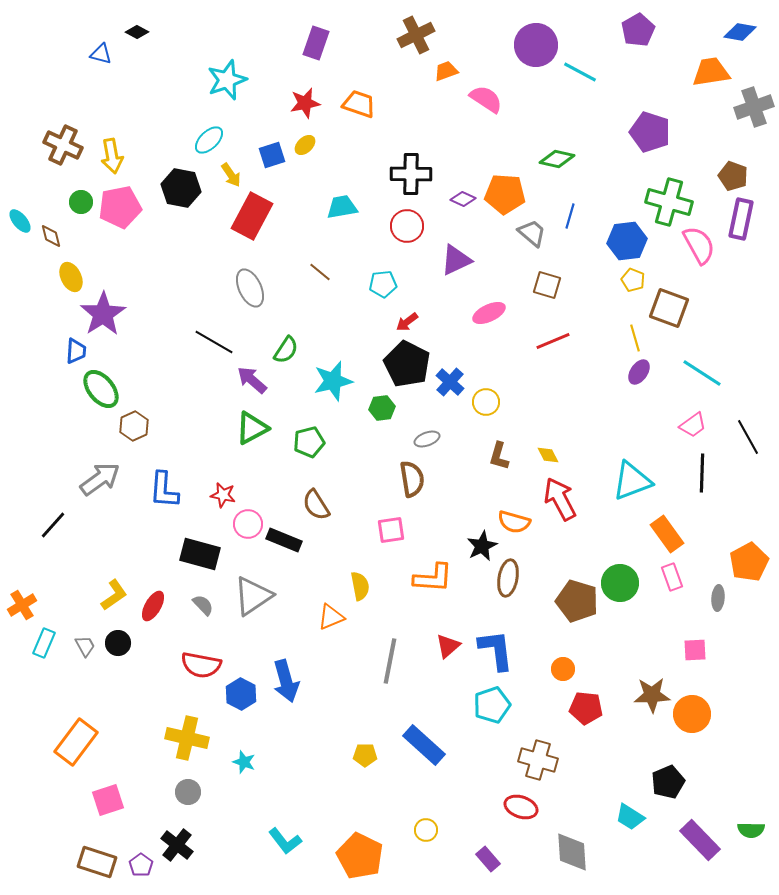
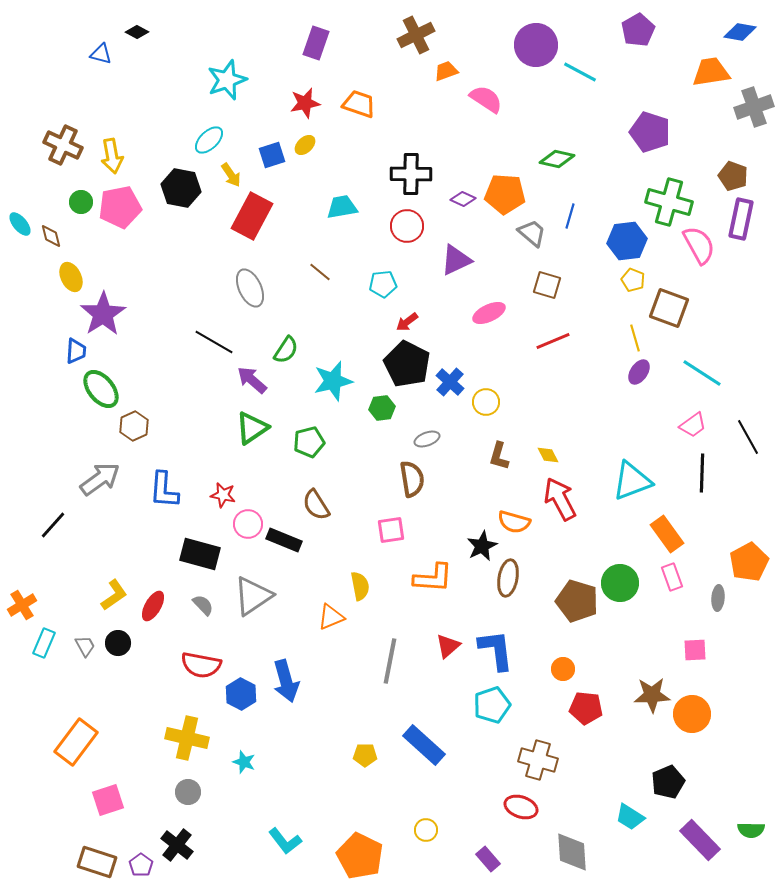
cyan ellipse at (20, 221): moved 3 px down
green triangle at (252, 428): rotated 6 degrees counterclockwise
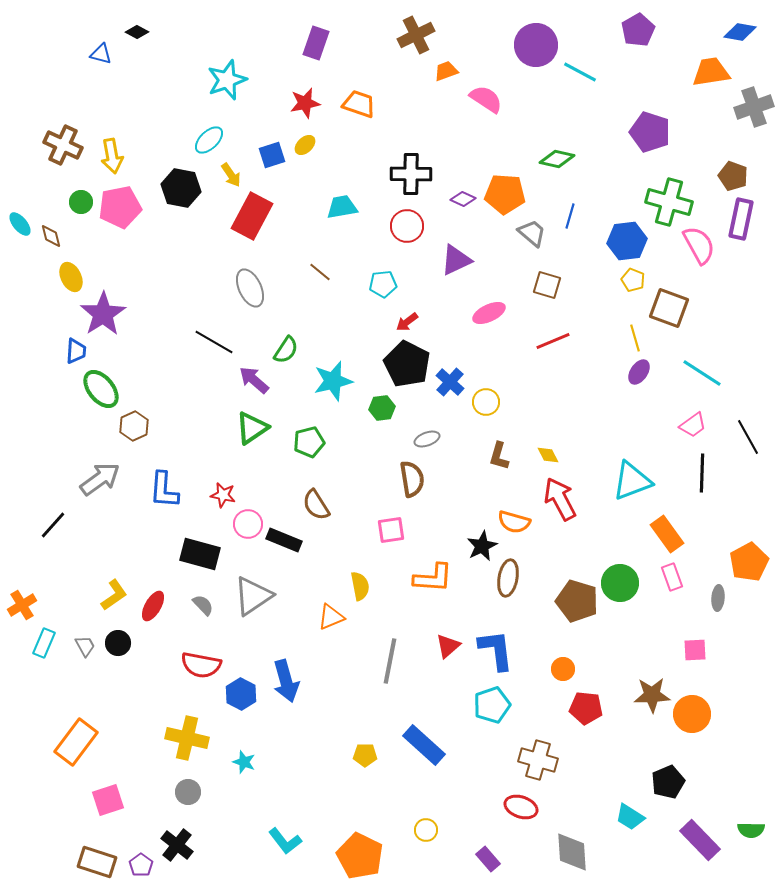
purple arrow at (252, 380): moved 2 px right
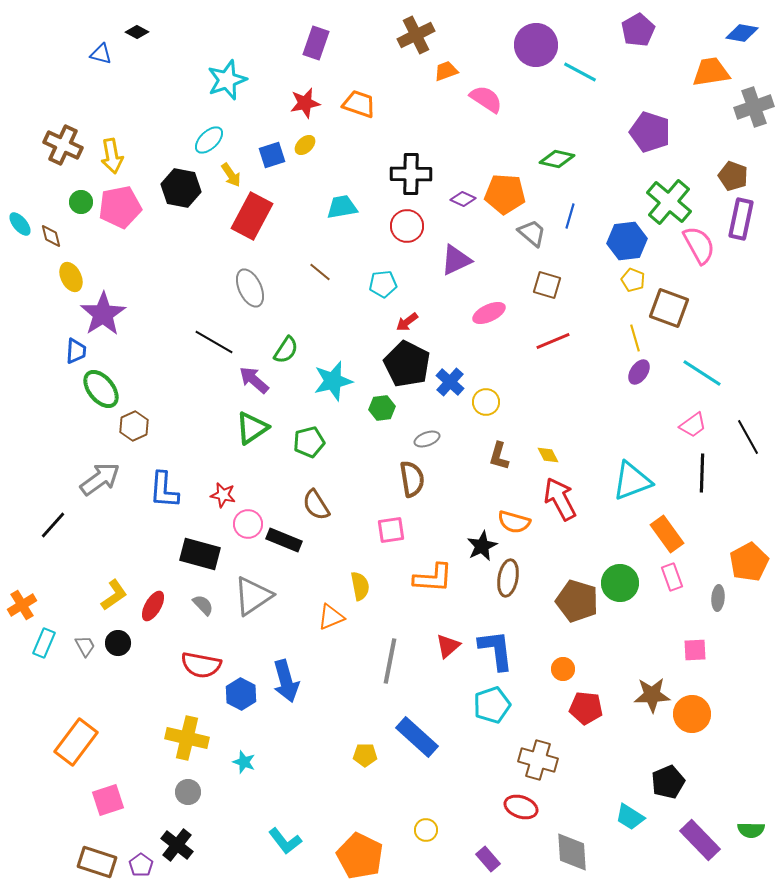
blue diamond at (740, 32): moved 2 px right, 1 px down
green cross at (669, 202): rotated 24 degrees clockwise
blue rectangle at (424, 745): moved 7 px left, 8 px up
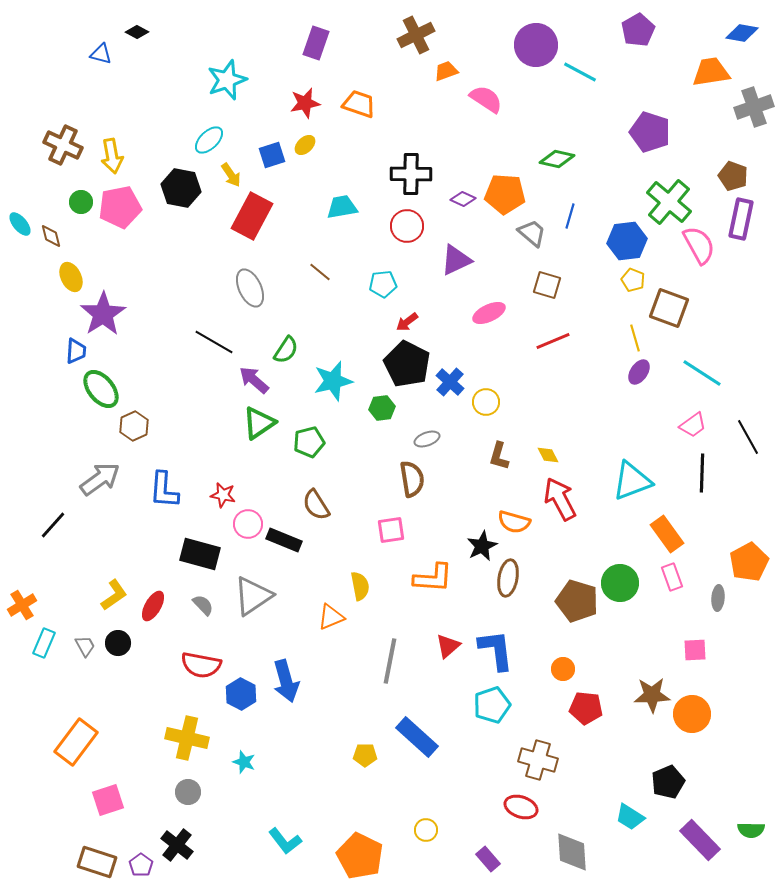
green triangle at (252, 428): moved 7 px right, 5 px up
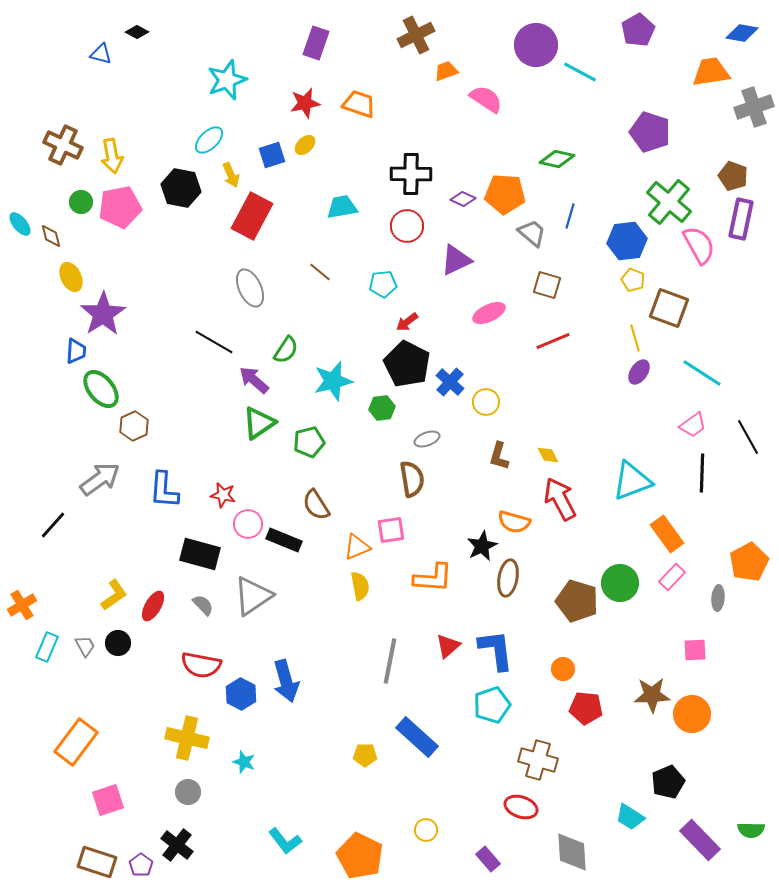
yellow arrow at (231, 175): rotated 10 degrees clockwise
pink rectangle at (672, 577): rotated 64 degrees clockwise
orange triangle at (331, 617): moved 26 px right, 70 px up
cyan rectangle at (44, 643): moved 3 px right, 4 px down
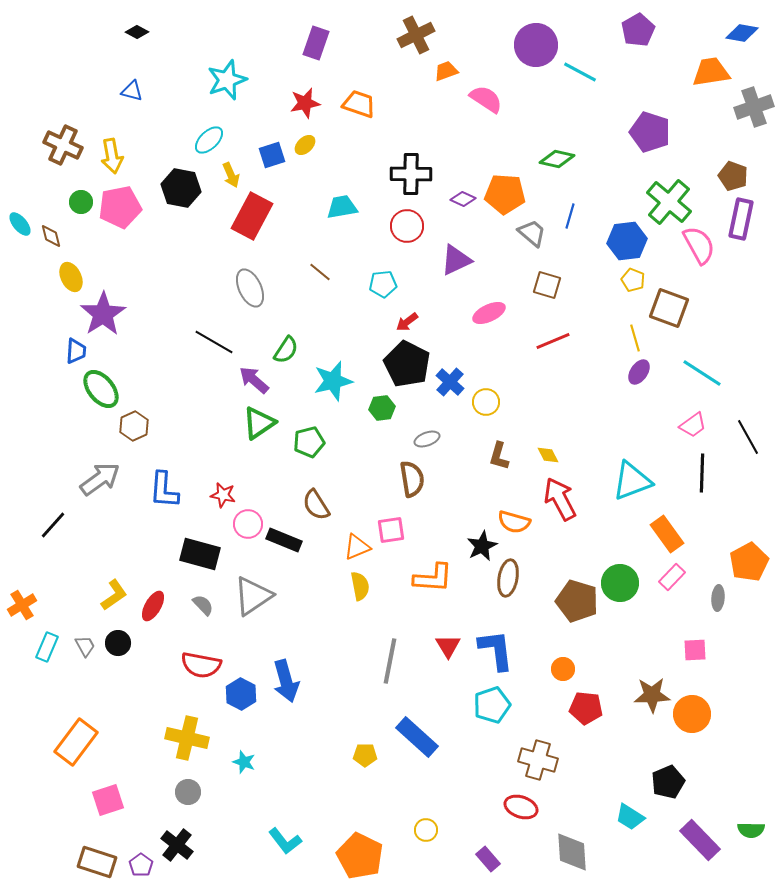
blue triangle at (101, 54): moved 31 px right, 37 px down
red triangle at (448, 646): rotated 20 degrees counterclockwise
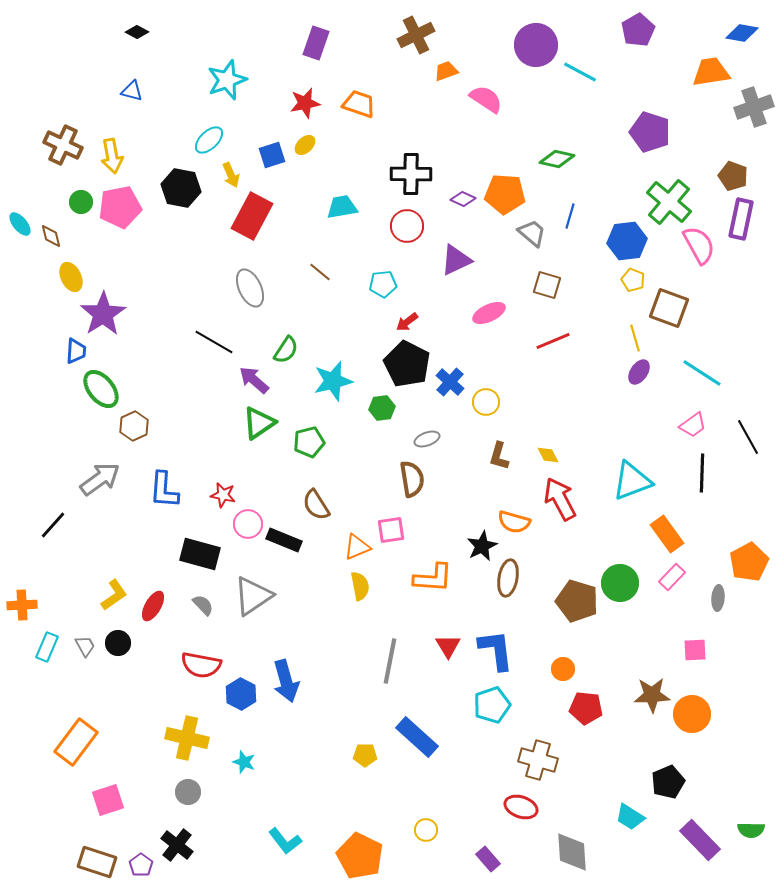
orange cross at (22, 605): rotated 28 degrees clockwise
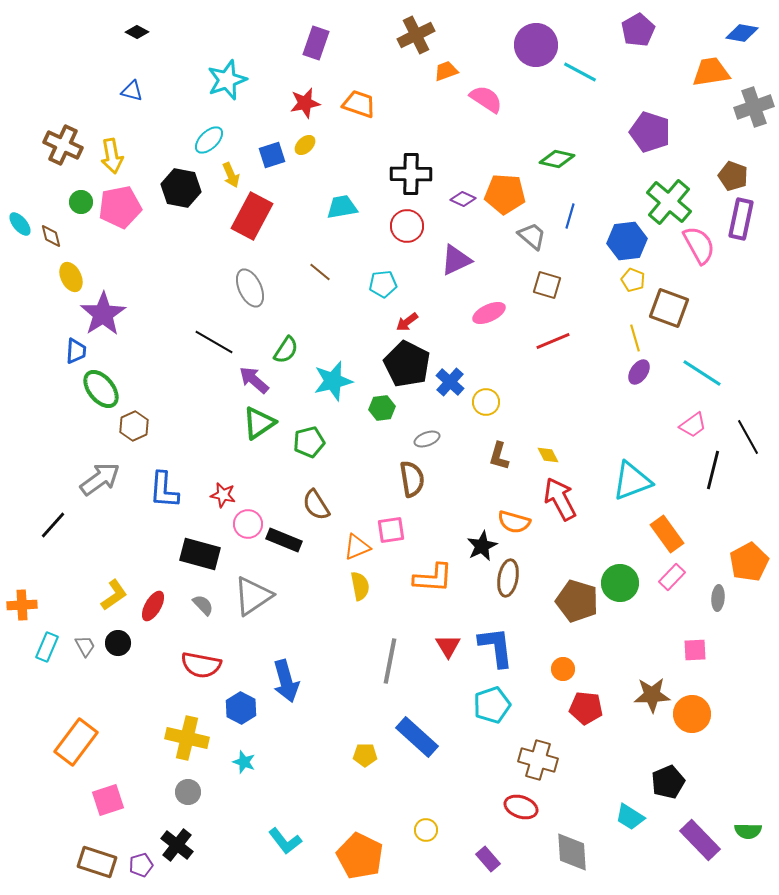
gray trapezoid at (532, 233): moved 3 px down
black line at (702, 473): moved 11 px right, 3 px up; rotated 12 degrees clockwise
blue L-shape at (496, 650): moved 3 px up
blue hexagon at (241, 694): moved 14 px down
green semicircle at (751, 830): moved 3 px left, 1 px down
purple pentagon at (141, 865): rotated 20 degrees clockwise
